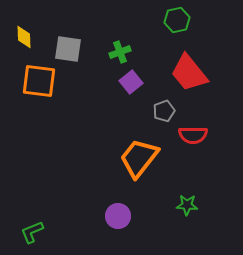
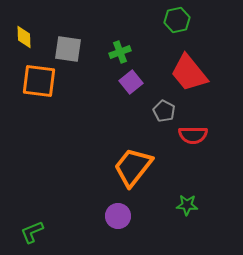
gray pentagon: rotated 25 degrees counterclockwise
orange trapezoid: moved 6 px left, 9 px down
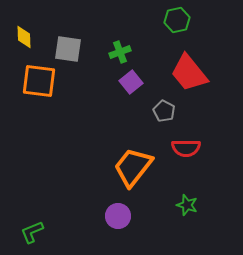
red semicircle: moved 7 px left, 13 px down
green star: rotated 15 degrees clockwise
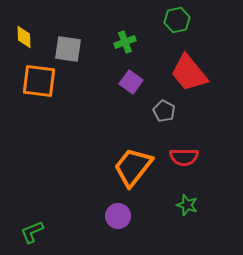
green cross: moved 5 px right, 10 px up
purple square: rotated 15 degrees counterclockwise
red semicircle: moved 2 px left, 9 px down
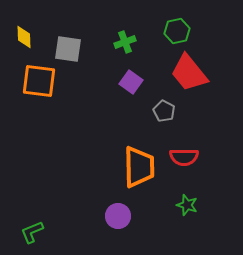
green hexagon: moved 11 px down
orange trapezoid: moved 6 px right; rotated 141 degrees clockwise
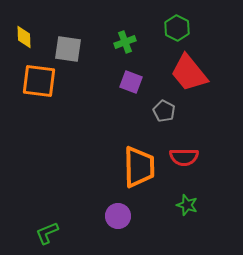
green hexagon: moved 3 px up; rotated 20 degrees counterclockwise
purple square: rotated 15 degrees counterclockwise
green L-shape: moved 15 px right, 1 px down
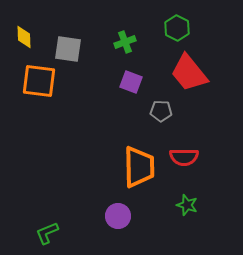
gray pentagon: moved 3 px left; rotated 25 degrees counterclockwise
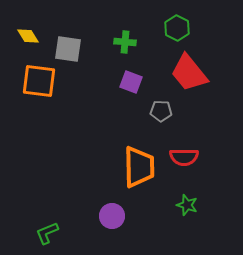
yellow diamond: moved 4 px right, 1 px up; rotated 30 degrees counterclockwise
green cross: rotated 25 degrees clockwise
purple circle: moved 6 px left
